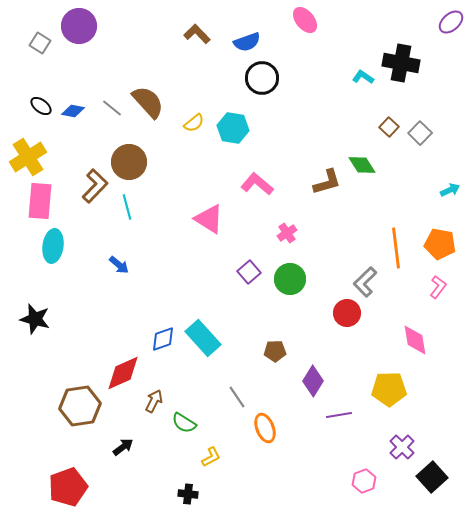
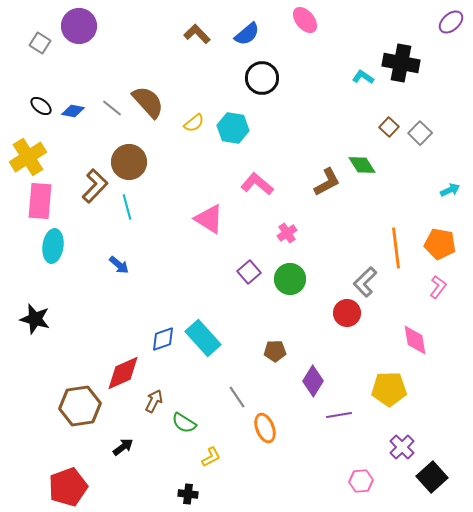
blue semicircle at (247, 42): moved 8 px up; rotated 20 degrees counterclockwise
brown L-shape at (327, 182): rotated 12 degrees counterclockwise
pink hexagon at (364, 481): moved 3 px left; rotated 15 degrees clockwise
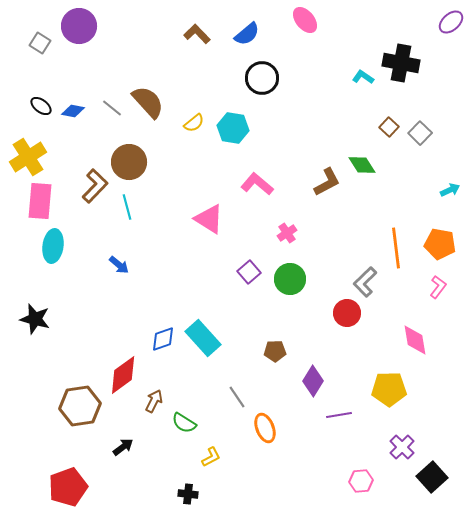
red diamond at (123, 373): moved 2 px down; rotated 12 degrees counterclockwise
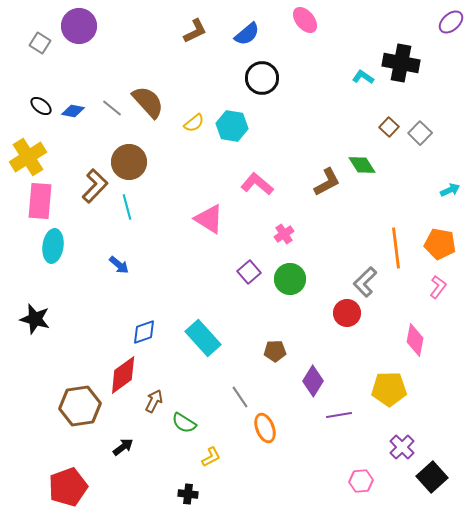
brown L-shape at (197, 34): moved 2 px left, 3 px up; rotated 108 degrees clockwise
cyan hexagon at (233, 128): moved 1 px left, 2 px up
pink cross at (287, 233): moved 3 px left, 1 px down
blue diamond at (163, 339): moved 19 px left, 7 px up
pink diamond at (415, 340): rotated 20 degrees clockwise
gray line at (237, 397): moved 3 px right
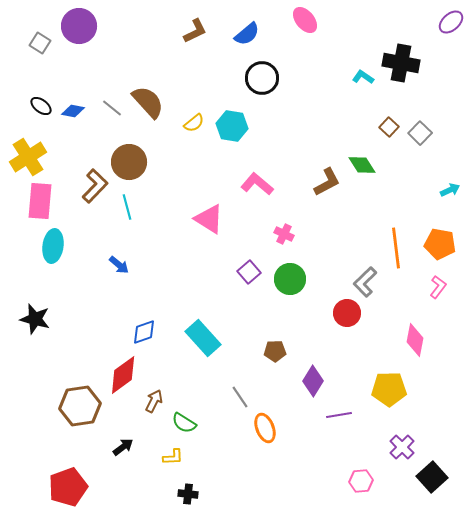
pink cross at (284, 234): rotated 30 degrees counterclockwise
yellow L-shape at (211, 457): moved 38 px left; rotated 25 degrees clockwise
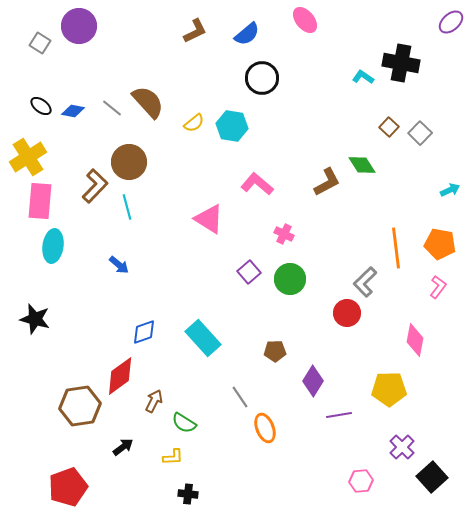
red diamond at (123, 375): moved 3 px left, 1 px down
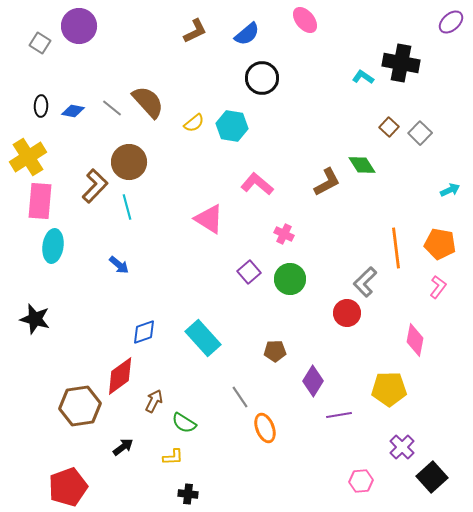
black ellipse at (41, 106): rotated 55 degrees clockwise
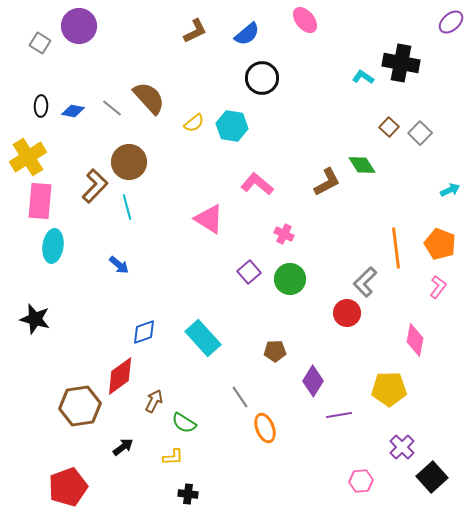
brown semicircle at (148, 102): moved 1 px right, 4 px up
orange pentagon at (440, 244): rotated 12 degrees clockwise
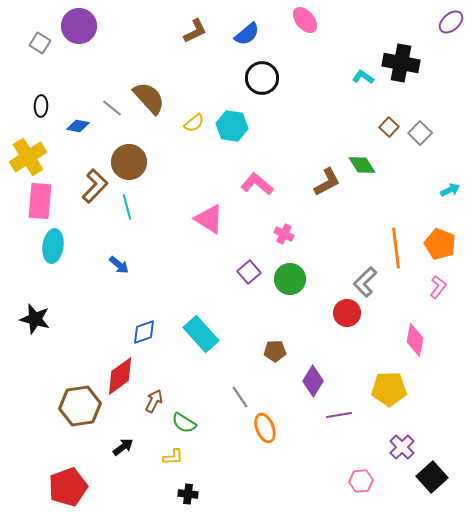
blue diamond at (73, 111): moved 5 px right, 15 px down
cyan rectangle at (203, 338): moved 2 px left, 4 px up
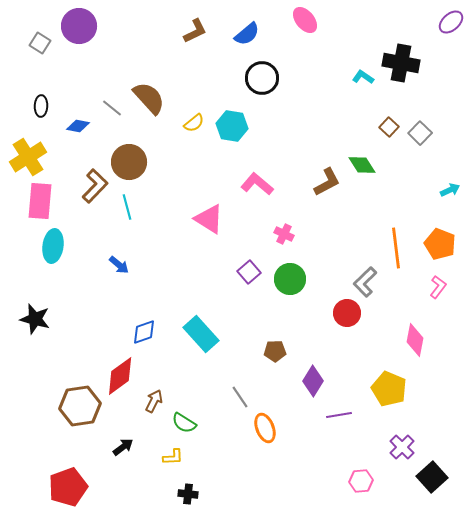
yellow pentagon at (389, 389): rotated 24 degrees clockwise
